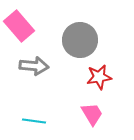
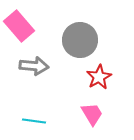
red star: rotated 20 degrees counterclockwise
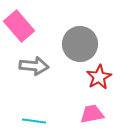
gray circle: moved 4 px down
pink trapezoid: rotated 70 degrees counterclockwise
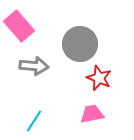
red star: moved 1 px down; rotated 20 degrees counterclockwise
cyan line: rotated 65 degrees counterclockwise
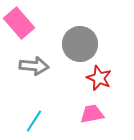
pink rectangle: moved 3 px up
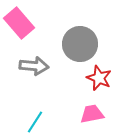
cyan line: moved 1 px right, 1 px down
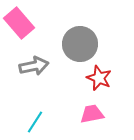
gray arrow: rotated 16 degrees counterclockwise
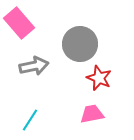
cyan line: moved 5 px left, 2 px up
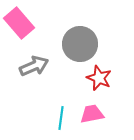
gray arrow: rotated 12 degrees counterclockwise
cyan line: moved 31 px right, 2 px up; rotated 25 degrees counterclockwise
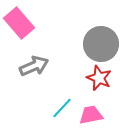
gray circle: moved 21 px right
pink trapezoid: moved 1 px left, 1 px down
cyan line: moved 1 px right, 10 px up; rotated 35 degrees clockwise
